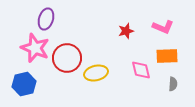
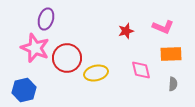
orange rectangle: moved 4 px right, 2 px up
blue hexagon: moved 6 px down
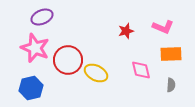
purple ellipse: moved 4 px left, 2 px up; rotated 50 degrees clockwise
red circle: moved 1 px right, 2 px down
yellow ellipse: rotated 40 degrees clockwise
gray semicircle: moved 2 px left, 1 px down
blue hexagon: moved 7 px right, 2 px up
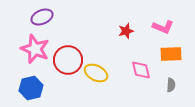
pink star: moved 1 px down
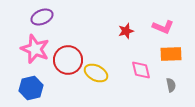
gray semicircle: rotated 16 degrees counterclockwise
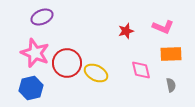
pink star: moved 4 px down
red circle: moved 1 px left, 3 px down
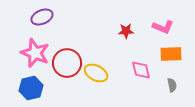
red star: rotated 14 degrees clockwise
gray semicircle: moved 1 px right
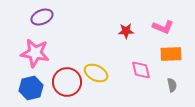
pink star: rotated 12 degrees counterclockwise
red circle: moved 19 px down
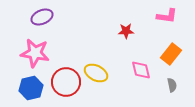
pink L-shape: moved 4 px right, 11 px up; rotated 15 degrees counterclockwise
orange rectangle: rotated 50 degrees counterclockwise
red circle: moved 1 px left
